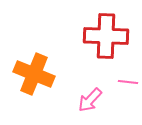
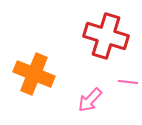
red cross: rotated 15 degrees clockwise
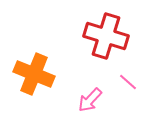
pink line: rotated 36 degrees clockwise
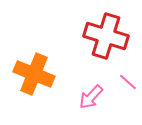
pink arrow: moved 1 px right, 3 px up
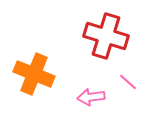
pink arrow: rotated 40 degrees clockwise
